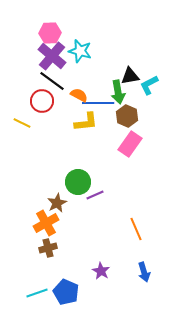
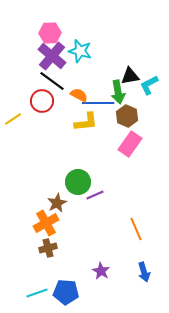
yellow line: moved 9 px left, 4 px up; rotated 60 degrees counterclockwise
blue pentagon: rotated 20 degrees counterclockwise
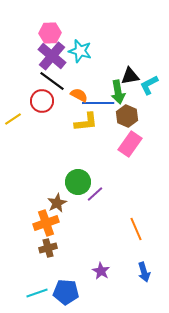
purple line: moved 1 px up; rotated 18 degrees counterclockwise
orange cross: rotated 10 degrees clockwise
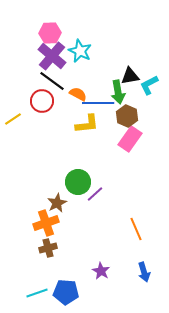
cyan star: rotated 10 degrees clockwise
orange semicircle: moved 1 px left, 1 px up
yellow L-shape: moved 1 px right, 2 px down
pink rectangle: moved 5 px up
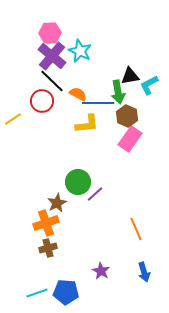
black line: rotated 8 degrees clockwise
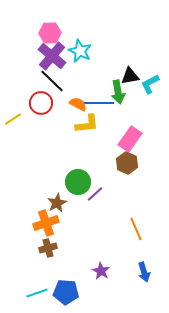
cyan L-shape: moved 1 px right, 1 px up
orange semicircle: moved 10 px down
red circle: moved 1 px left, 2 px down
brown hexagon: moved 47 px down
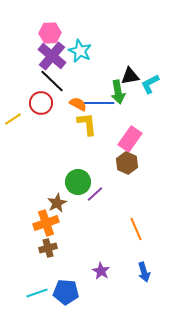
yellow L-shape: rotated 90 degrees counterclockwise
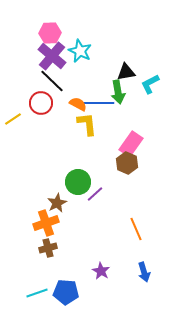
black triangle: moved 4 px left, 4 px up
pink rectangle: moved 1 px right, 5 px down
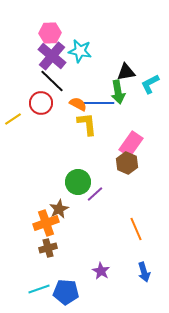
cyan star: rotated 15 degrees counterclockwise
brown star: moved 2 px right, 6 px down
cyan line: moved 2 px right, 4 px up
